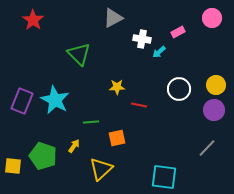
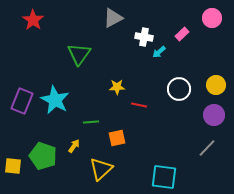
pink rectangle: moved 4 px right, 2 px down; rotated 16 degrees counterclockwise
white cross: moved 2 px right, 2 px up
green triangle: rotated 20 degrees clockwise
purple circle: moved 5 px down
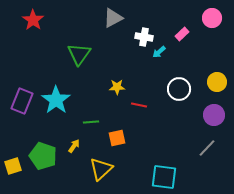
yellow circle: moved 1 px right, 3 px up
cyan star: moved 1 px right; rotated 8 degrees clockwise
yellow square: rotated 24 degrees counterclockwise
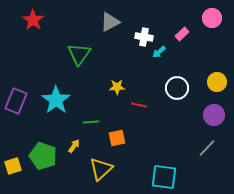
gray triangle: moved 3 px left, 4 px down
white circle: moved 2 px left, 1 px up
purple rectangle: moved 6 px left
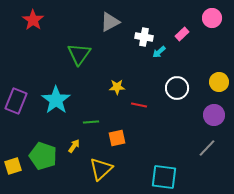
yellow circle: moved 2 px right
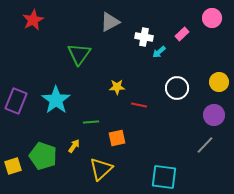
red star: rotated 10 degrees clockwise
gray line: moved 2 px left, 3 px up
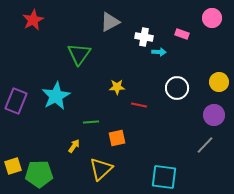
pink rectangle: rotated 64 degrees clockwise
cyan arrow: rotated 136 degrees counterclockwise
cyan star: moved 4 px up; rotated 8 degrees clockwise
green pentagon: moved 4 px left, 18 px down; rotated 20 degrees counterclockwise
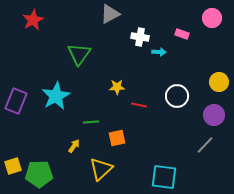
gray triangle: moved 8 px up
white cross: moved 4 px left
white circle: moved 8 px down
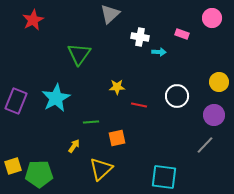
gray triangle: rotated 15 degrees counterclockwise
cyan star: moved 2 px down
